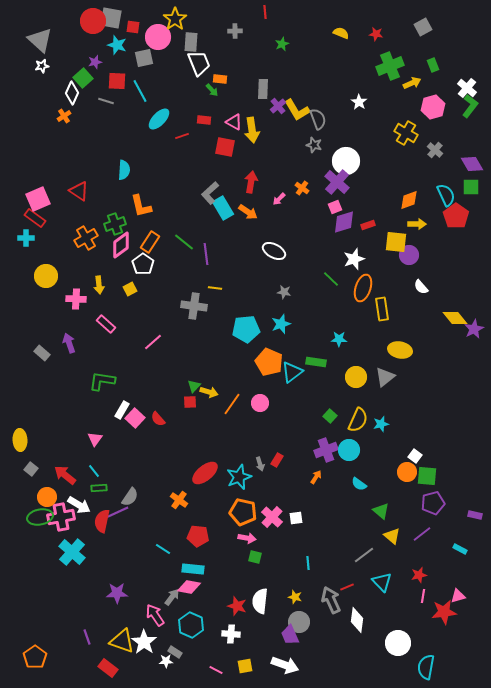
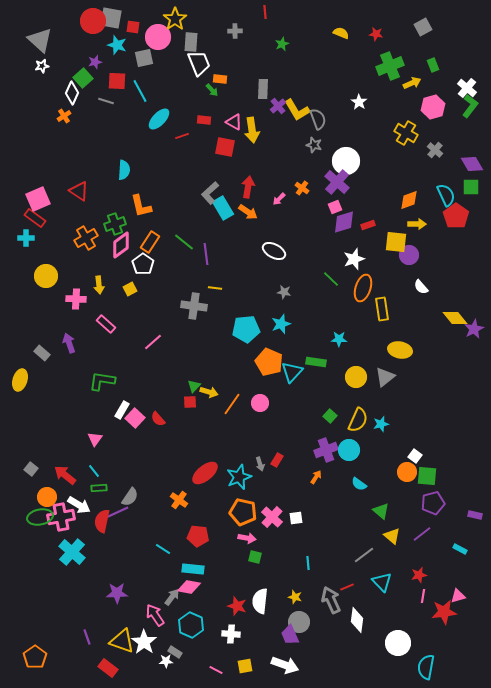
red arrow at (251, 182): moved 3 px left, 5 px down
cyan triangle at (292, 372): rotated 10 degrees counterclockwise
yellow ellipse at (20, 440): moved 60 px up; rotated 20 degrees clockwise
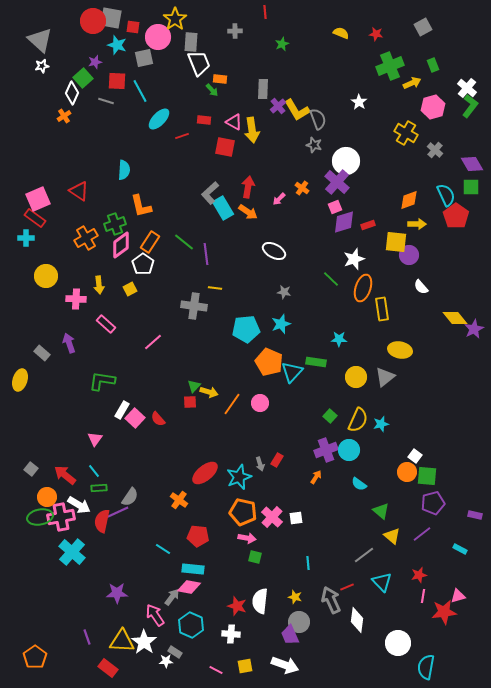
yellow triangle at (122, 641): rotated 16 degrees counterclockwise
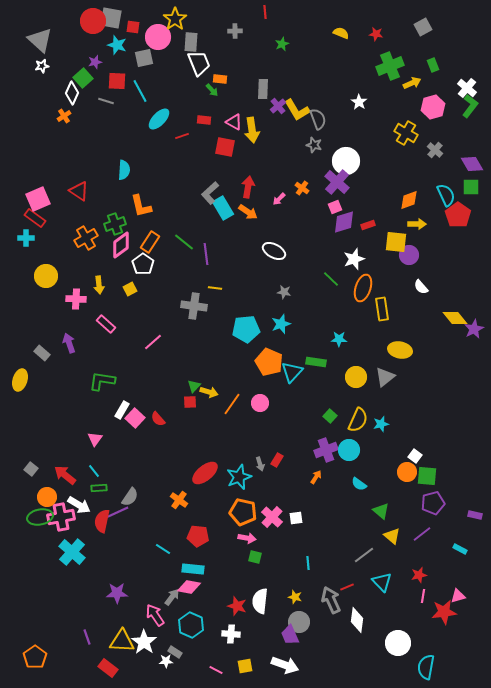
red pentagon at (456, 216): moved 2 px right, 1 px up
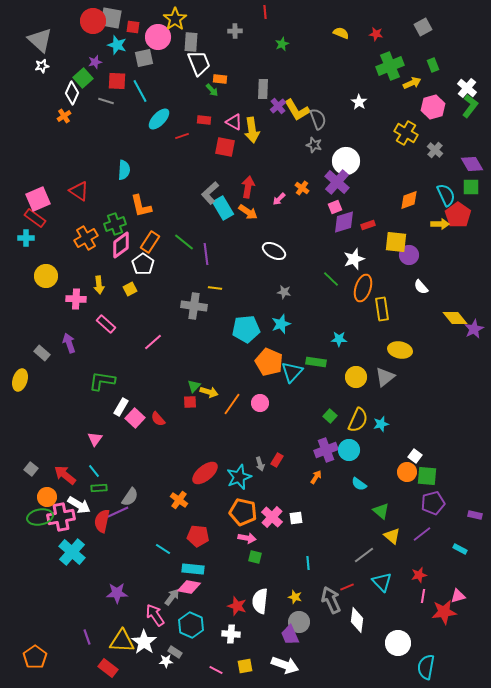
yellow arrow at (417, 224): moved 23 px right
white rectangle at (122, 410): moved 1 px left, 3 px up
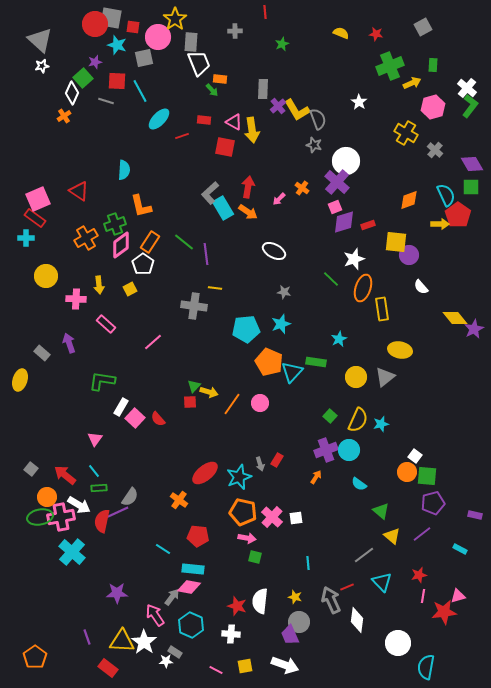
red circle at (93, 21): moved 2 px right, 3 px down
green rectangle at (433, 65): rotated 24 degrees clockwise
cyan star at (339, 339): rotated 28 degrees counterclockwise
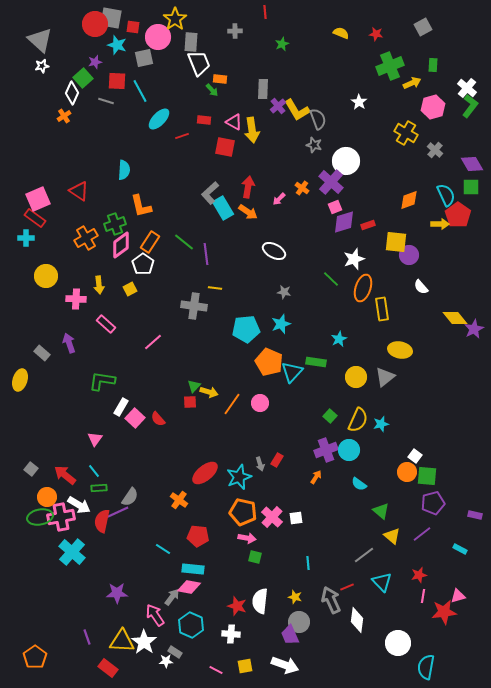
purple cross at (337, 182): moved 6 px left
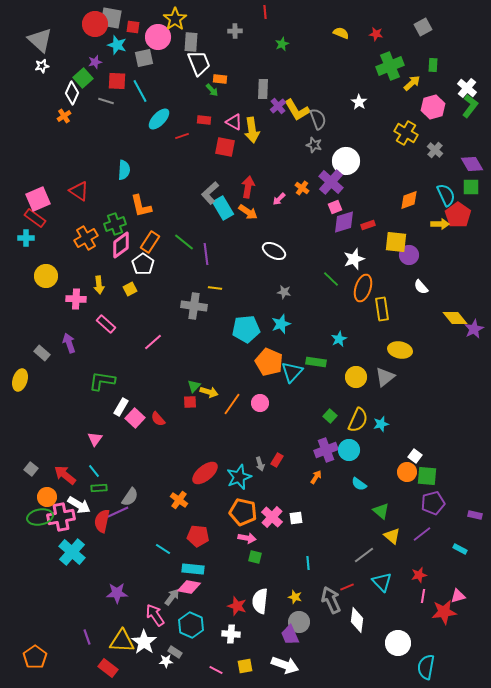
yellow arrow at (412, 83): rotated 18 degrees counterclockwise
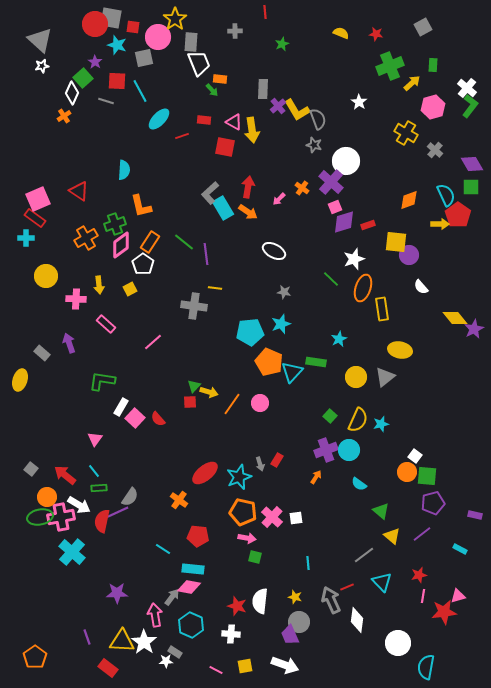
purple star at (95, 62): rotated 24 degrees counterclockwise
cyan pentagon at (246, 329): moved 4 px right, 3 px down
pink arrow at (155, 615): rotated 25 degrees clockwise
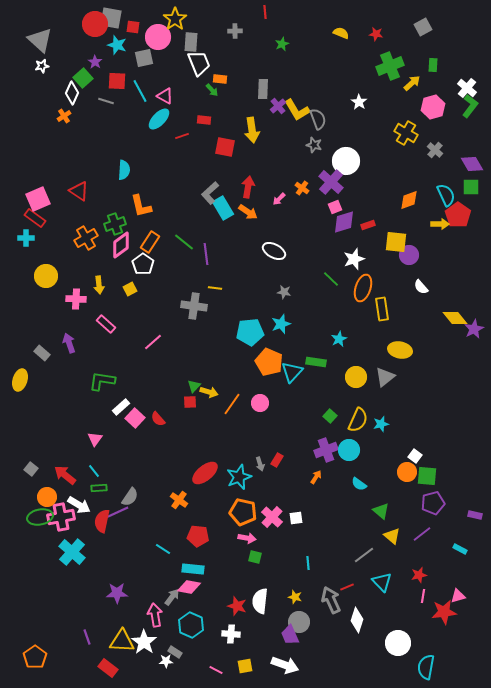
pink triangle at (234, 122): moved 69 px left, 26 px up
white rectangle at (121, 407): rotated 18 degrees clockwise
white diamond at (357, 620): rotated 10 degrees clockwise
